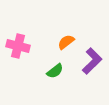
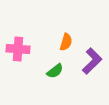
orange semicircle: rotated 144 degrees clockwise
pink cross: moved 3 px down; rotated 10 degrees counterclockwise
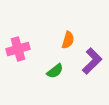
orange semicircle: moved 2 px right, 2 px up
pink cross: rotated 20 degrees counterclockwise
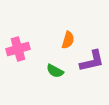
purple L-shape: rotated 32 degrees clockwise
green semicircle: rotated 66 degrees clockwise
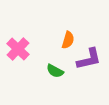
pink cross: rotated 30 degrees counterclockwise
purple L-shape: moved 3 px left, 2 px up
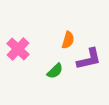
green semicircle: rotated 72 degrees counterclockwise
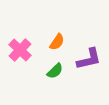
orange semicircle: moved 11 px left, 2 px down; rotated 18 degrees clockwise
pink cross: moved 2 px right, 1 px down
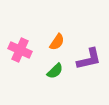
pink cross: rotated 20 degrees counterclockwise
